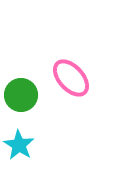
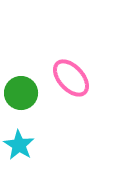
green circle: moved 2 px up
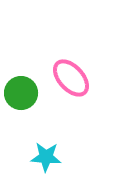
cyan star: moved 27 px right, 12 px down; rotated 28 degrees counterclockwise
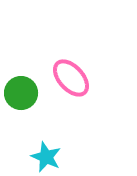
cyan star: rotated 20 degrees clockwise
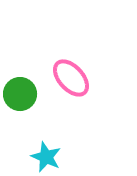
green circle: moved 1 px left, 1 px down
